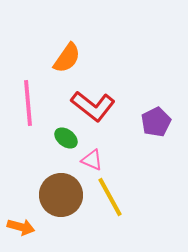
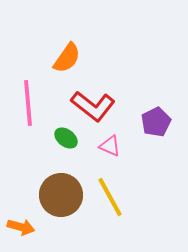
pink triangle: moved 18 px right, 14 px up
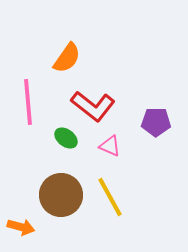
pink line: moved 1 px up
purple pentagon: rotated 28 degrees clockwise
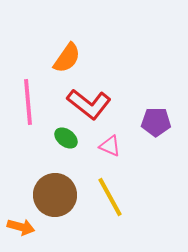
red L-shape: moved 4 px left, 2 px up
brown circle: moved 6 px left
